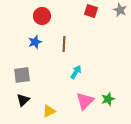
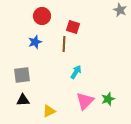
red square: moved 18 px left, 16 px down
black triangle: rotated 40 degrees clockwise
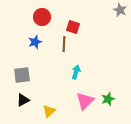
red circle: moved 1 px down
cyan arrow: rotated 16 degrees counterclockwise
black triangle: rotated 24 degrees counterclockwise
yellow triangle: rotated 16 degrees counterclockwise
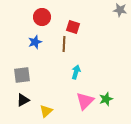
gray star: rotated 16 degrees counterclockwise
green star: moved 2 px left
yellow triangle: moved 3 px left
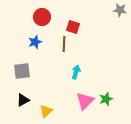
gray square: moved 4 px up
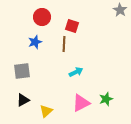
gray star: rotated 24 degrees clockwise
red square: moved 1 px left, 1 px up
cyan arrow: rotated 48 degrees clockwise
pink triangle: moved 4 px left, 2 px down; rotated 18 degrees clockwise
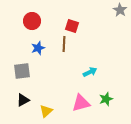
red circle: moved 10 px left, 4 px down
blue star: moved 3 px right, 6 px down
cyan arrow: moved 14 px right
pink triangle: rotated 12 degrees clockwise
